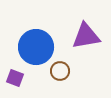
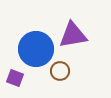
purple triangle: moved 13 px left, 1 px up
blue circle: moved 2 px down
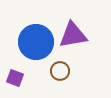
blue circle: moved 7 px up
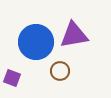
purple triangle: moved 1 px right
purple square: moved 3 px left
